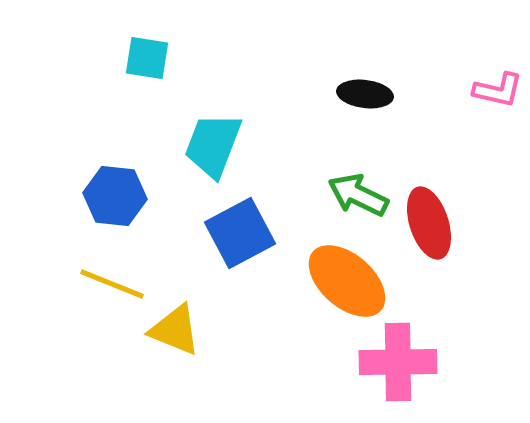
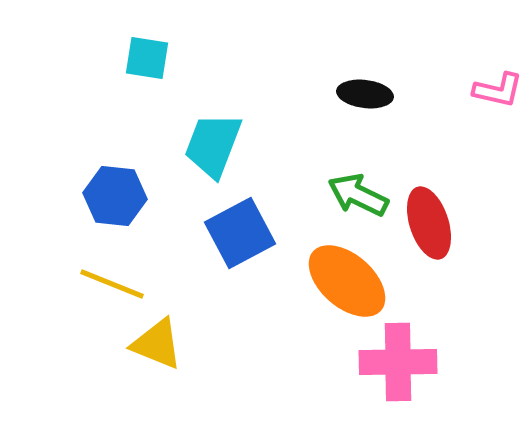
yellow triangle: moved 18 px left, 14 px down
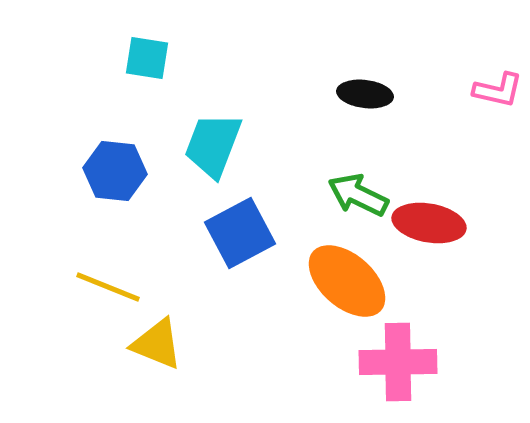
blue hexagon: moved 25 px up
red ellipse: rotated 62 degrees counterclockwise
yellow line: moved 4 px left, 3 px down
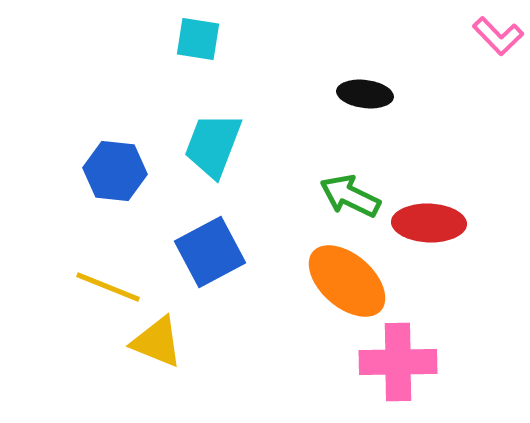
cyan square: moved 51 px right, 19 px up
pink L-shape: moved 54 px up; rotated 33 degrees clockwise
green arrow: moved 8 px left, 1 px down
red ellipse: rotated 8 degrees counterclockwise
blue square: moved 30 px left, 19 px down
yellow triangle: moved 2 px up
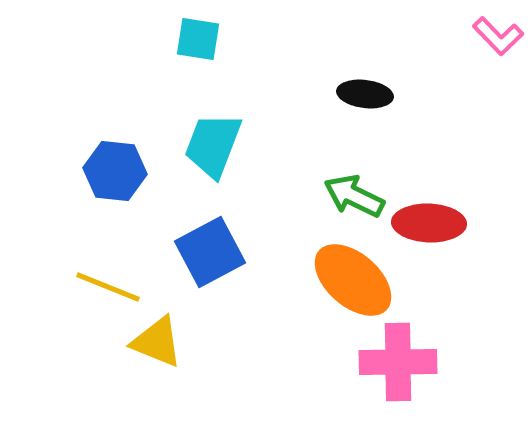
green arrow: moved 4 px right
orange ellipse: moved 6 px right, 1 px up
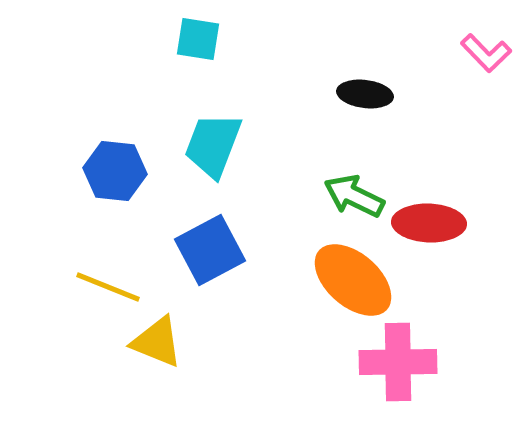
pink L-shape: moved 12 px left, 17 px down
blue square: moved 2 px up
